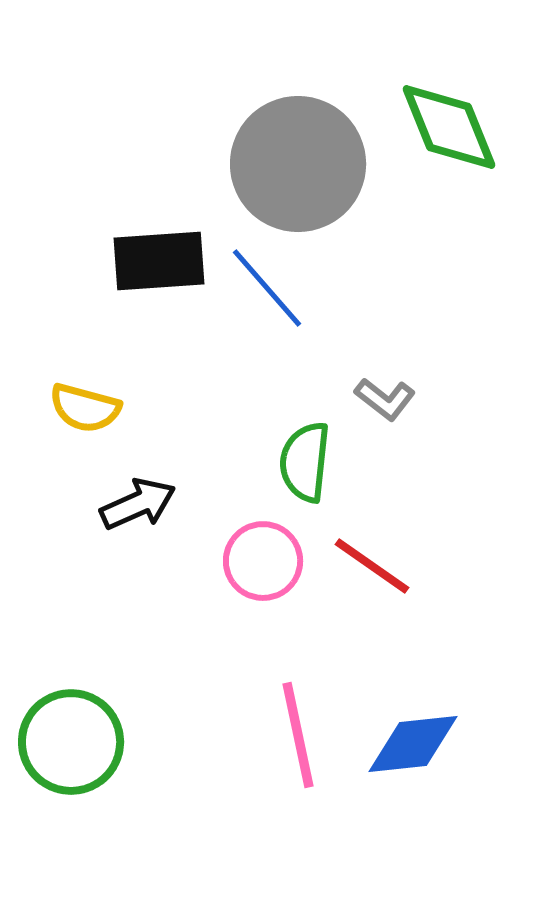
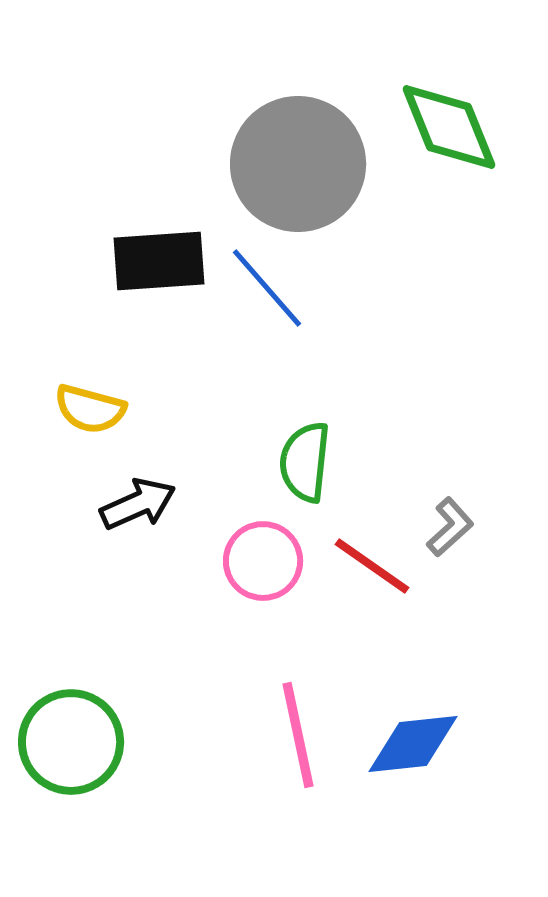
gray L-shape: moved 65 px right, 128 px down; rotated 80 degrees counterclockwise
yellow semicircle: moved 5 px right, 1 px down
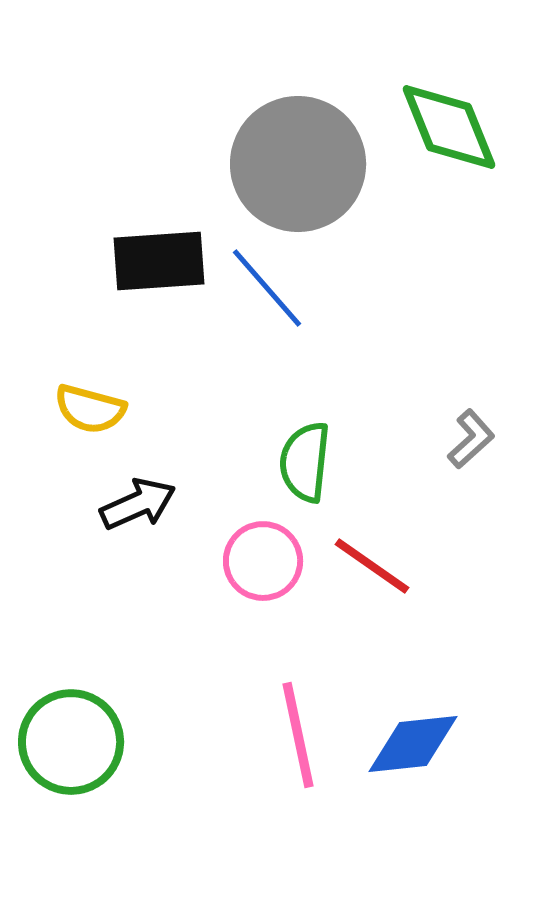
gray L-shape: moved 21 px right, 88 px up
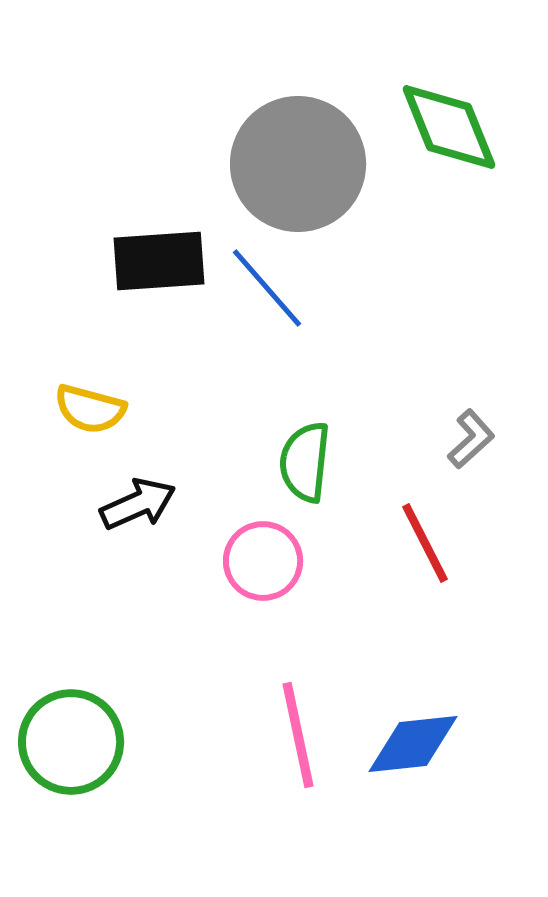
red line: moved 53 px right, 23 px up; rotated 28 degrees clockwise
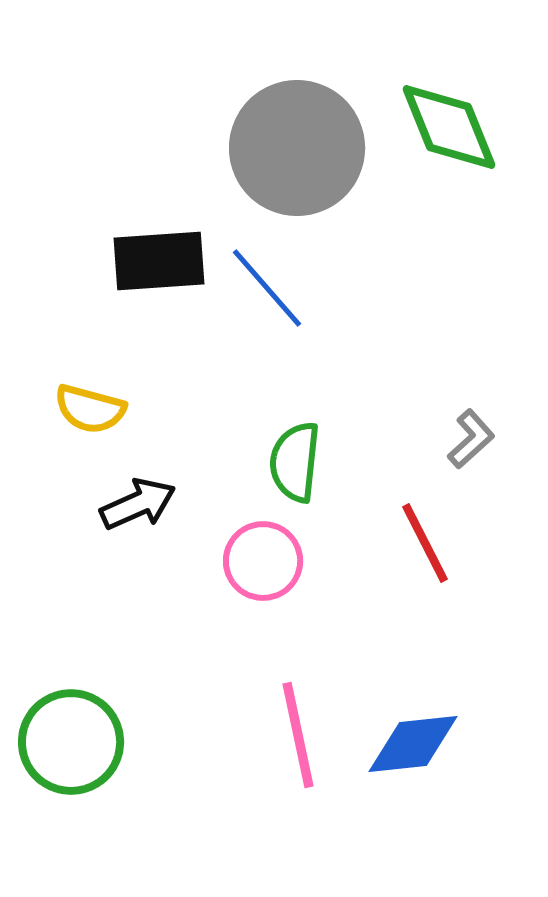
gray circle: moved 1 px left, 16 px up
green semicircle: moved 10 px left
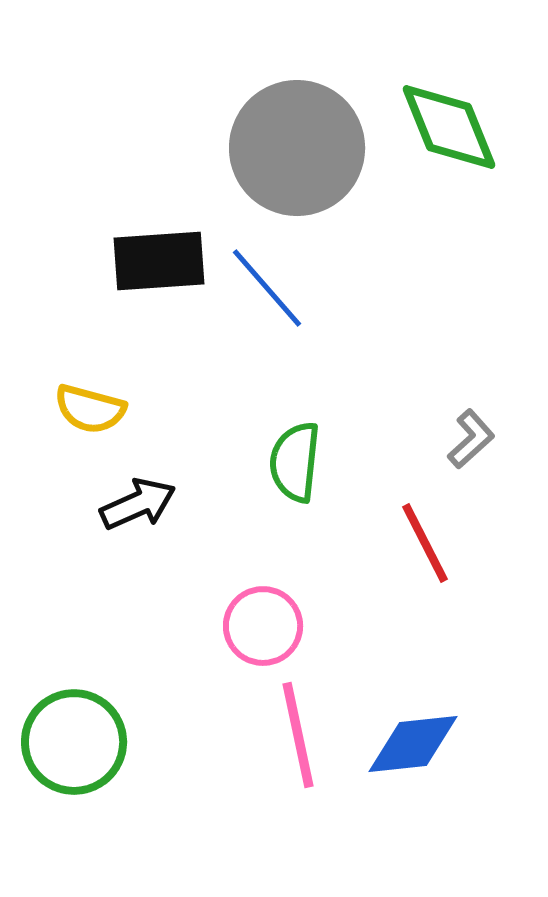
pink circle: moved 65 px down
green circle: moved 3 px right
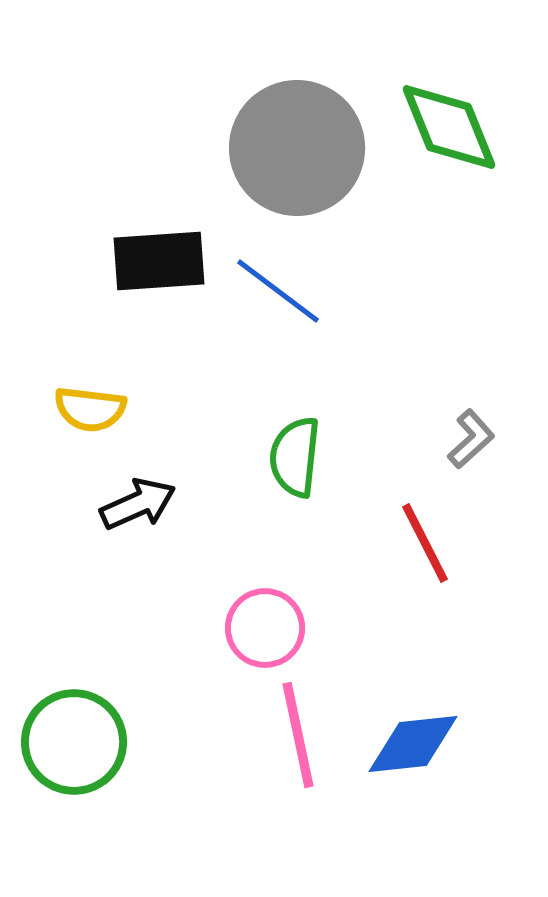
blue line: moved 11 px right, 3 px down; rotated 12 degrees counterclockwise
yellow semicircle: rotated 8 degrees counterclockwise
green semicircle: moved 5 px up
pink circle: moved 2 px right, 2 px down
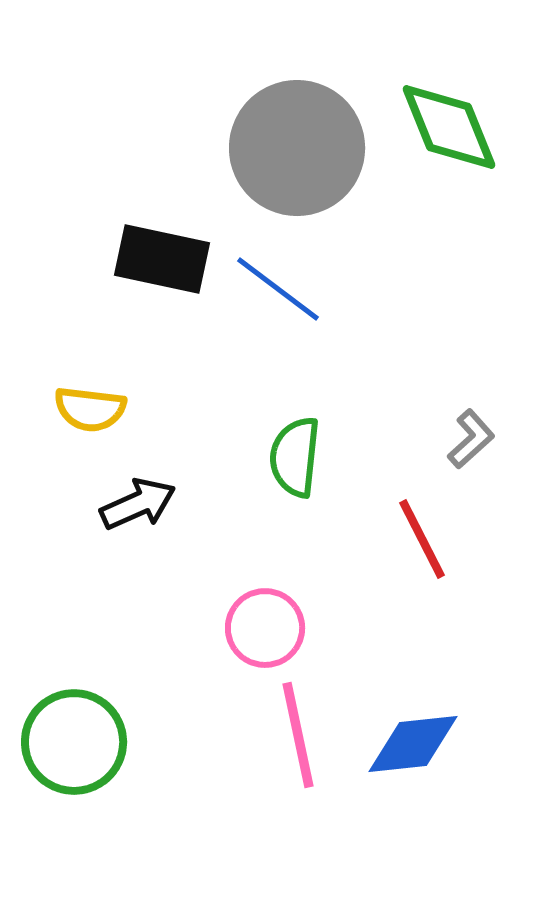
black rectangle: moved 3 px right, 2 px up; rotated 16 degrees clockwise
blue line: moved 2 px up
red line: moved 3 px left, 4 px up
